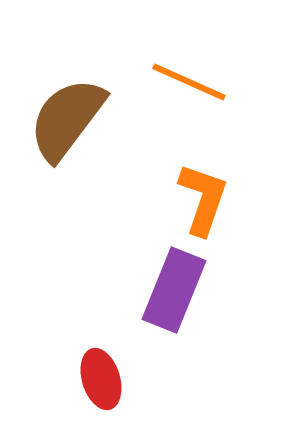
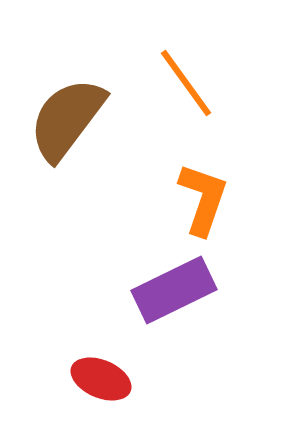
orange line: moved 3 px left, 1 px down; rotated 30 degrees clockwise
purple rectangle: rotated 42 degrees clockwise
red ellipse: rotated 50 degrees counterclockwise
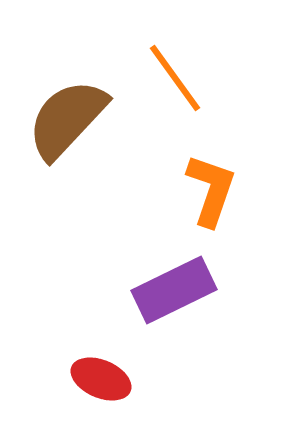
orange line: moved 11 px left, 5 px up
brown semicircle: rotated 6 degrees clockwise
orange L-shape: moved 8 px right, 9 px up
